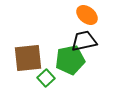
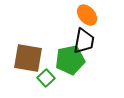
orange ellipse: rotated 10 degrees clockwise
black trapezoid: rotated 112 degrees clockwise
brown square: rotated 16 degrees clockwise
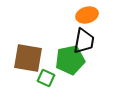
orange ellipse: rotated 65 degrees counterclockwise
green square: rotated 24 degrees counterclockwise
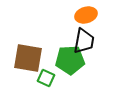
orange ellipse: moved 1 px left
green pentagon: rotated 8 degrees clockwise
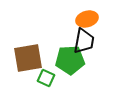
orange ellipse: moved 1 px right, 4 px down
brown square: rotated 20 degrees counterclockwise
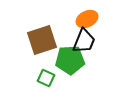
orange ellipse: rotated 10 degrees counterclockwise
black trapezoid: rotated 12 degrees clockwise
brown square: moved 14 px right, 18 px up; rotated 8 degrees counterclockwise
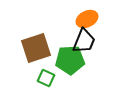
brown square: moved 6 px left, 8 px down
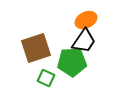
orange ellipse: moved 1 px left, 1 px down
black trapezoid: rotated 12 degrees clockwise
green pentagon: moved 2 px right, 2 px down
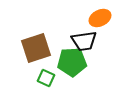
orange ellipse: moved 14 px right, 2 px up
black trapezoid: rotated 48 degrees clockwise
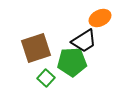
black trapezoid: rotated 24 degrees counterclockwise
green square: rotated 18 degrees clockwise
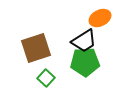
green pentagon: moved 13 px right
